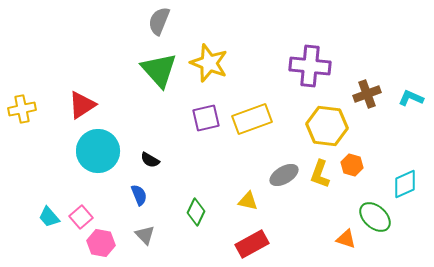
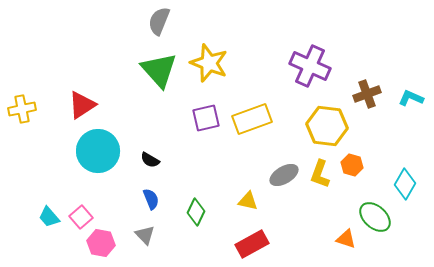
purple cross: rotated 18 degrees clockwise
cyan diamond: rotated 36 degrees counterclockwise
blue semicircle: moved 12 px right, 4 px down
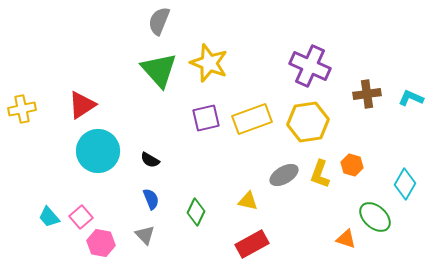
brown cross: rotated 12 degrees clockwise
yellow hexagon: moved 19 px left, 4 px up; rotated 15 degrees counterclockwise
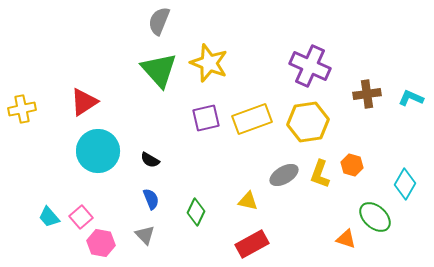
red triangle: moved 2 px right, 3 px up
